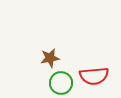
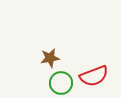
red semicircle: rotated 16 degrees counterclockwise
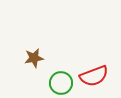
brown star: moved 16 px left
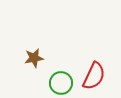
red semicircle: rotated 44 degrees counterclockwise
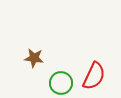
brown star: rotated 18 degrees clockwise
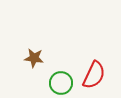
red semicircle: moved 1 px up
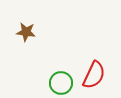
brown star: moved 8 px left, 26 px up
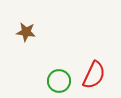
green circle: moved 2 px left, 2 px up
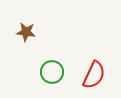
green circle: moved 7 px left, 9 px up
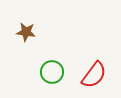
red semicircle: rotated 12 degrees clockwise
